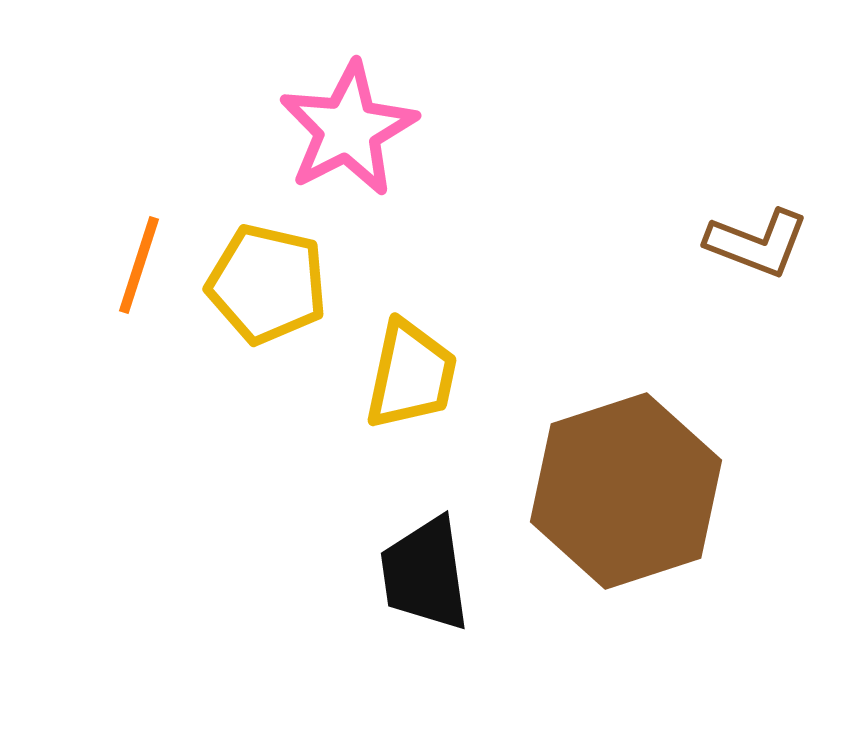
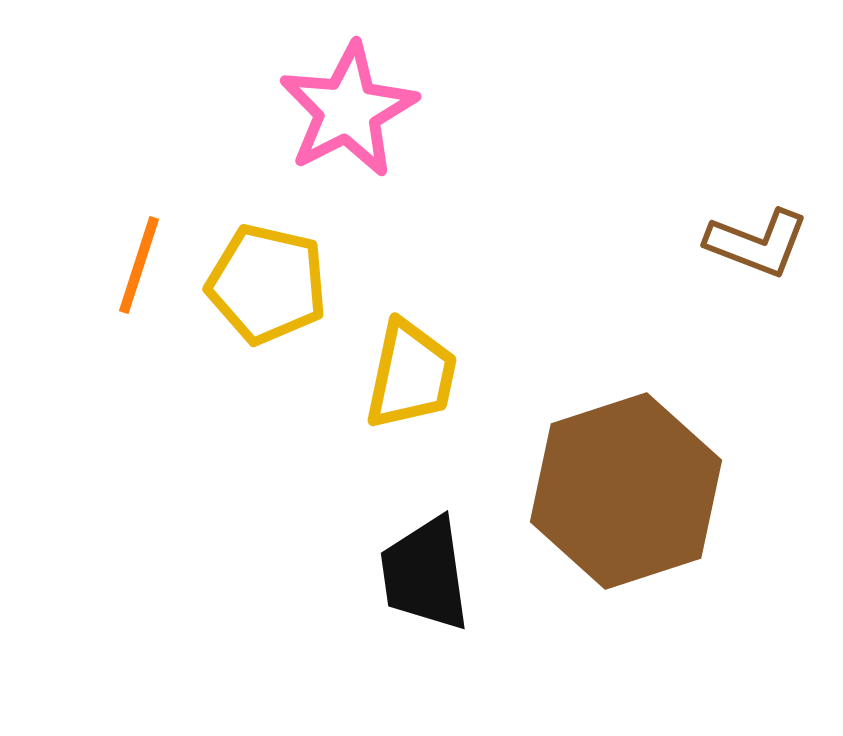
pink star: moved 19 px up
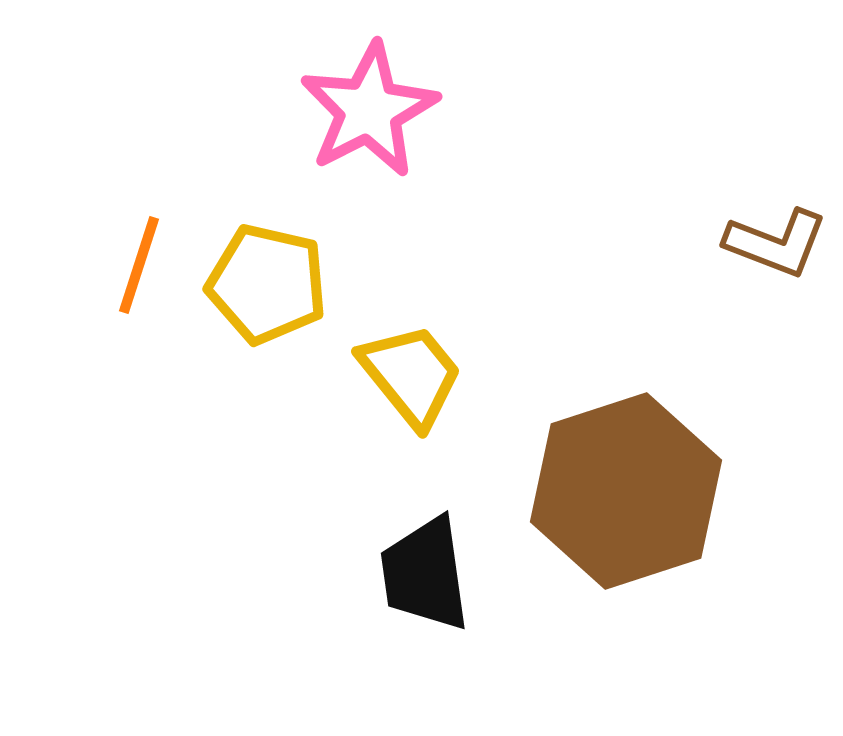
pink star: moved 21 px right
brown L-shape: moved 19 px right
yellow trapezoid: rotated 51 degrees counterclockwise
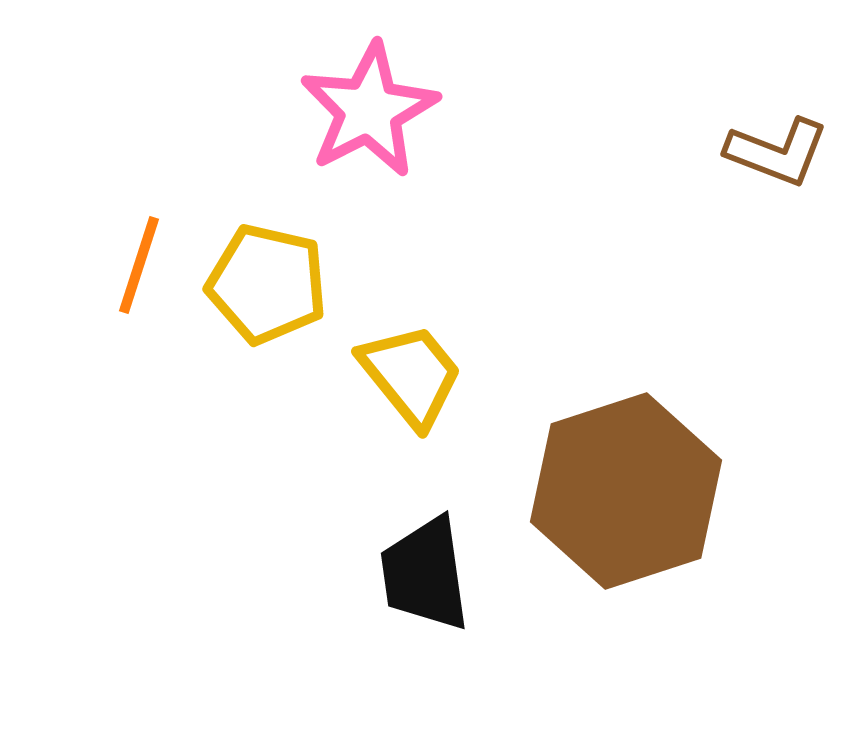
brown L-shape: moved 1 px right, 91 px up
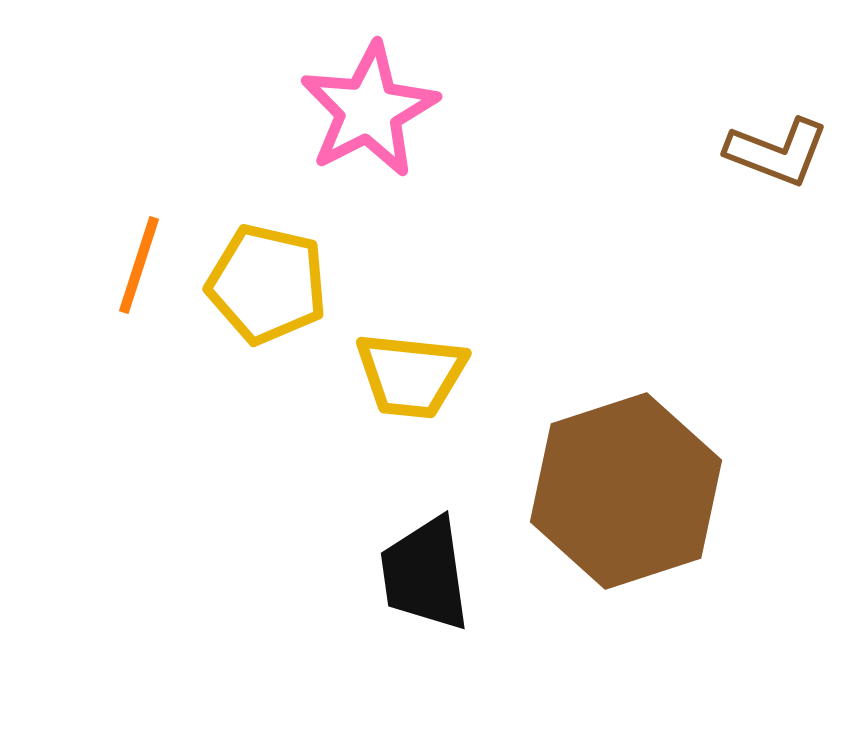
yellow trapezoid: rotated 135 degrees clockwise
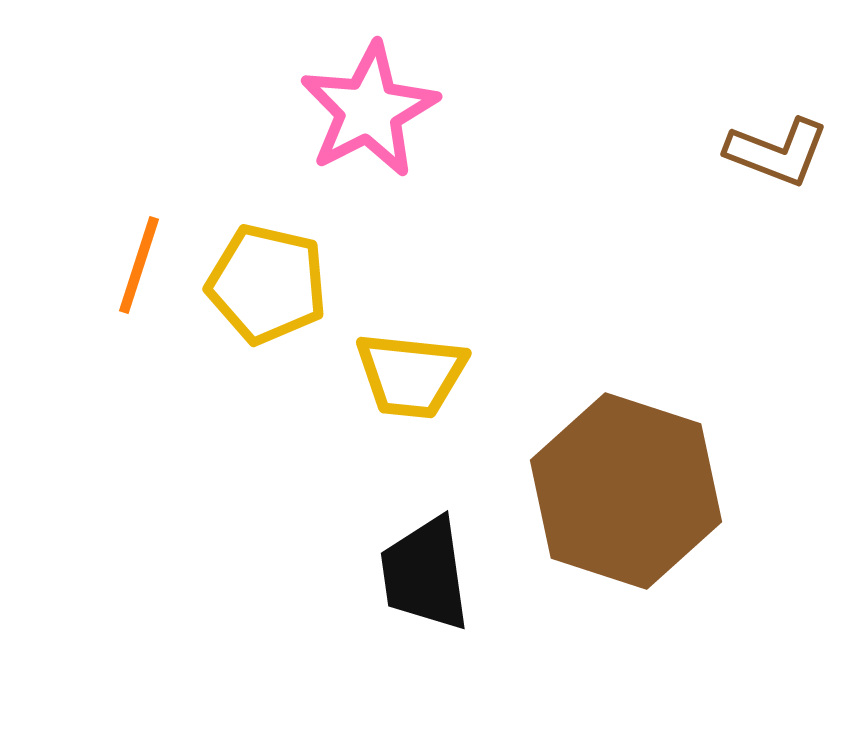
brown hexagon: rotated 24 degrees counterclockwise
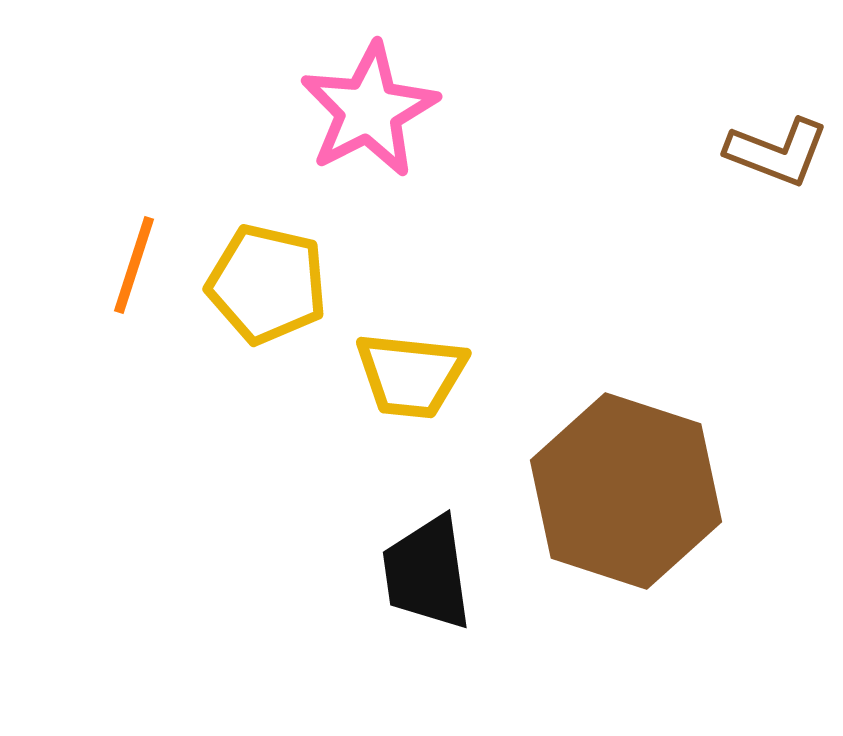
orange line: moved 5 px left
black trapezoid: moved 2 px right, 1 px up
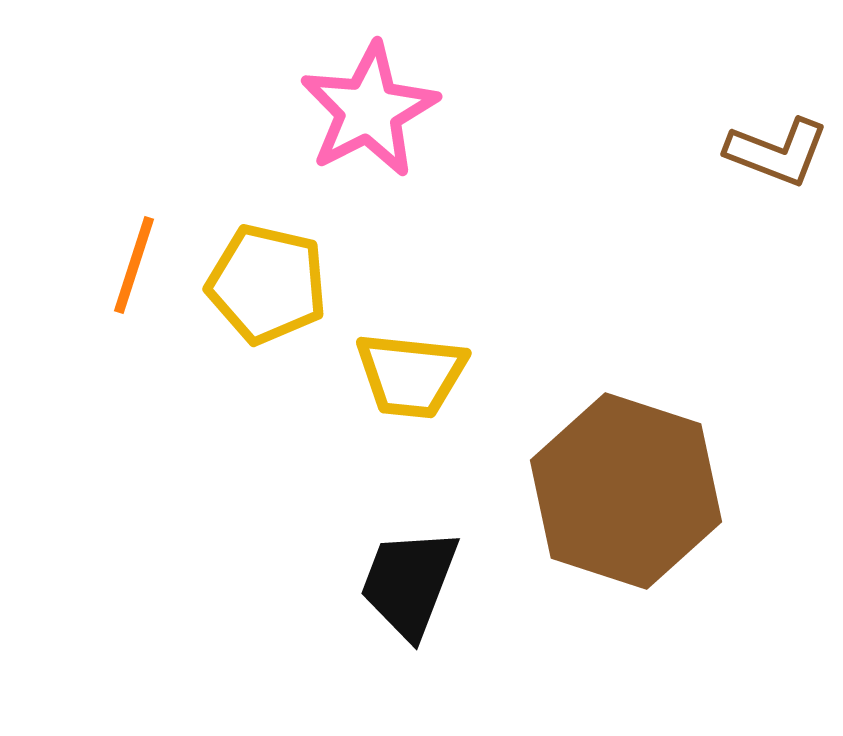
black trapezoid: moved 18 px left, 10 px down; rotated 29 degrees clockwise
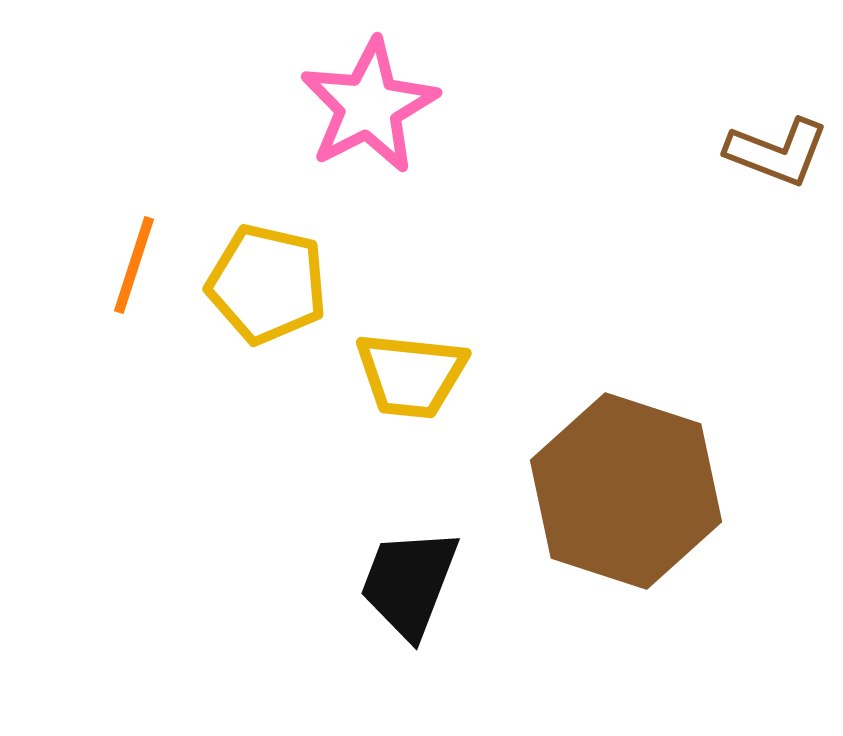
pink star: moved 4 px up
